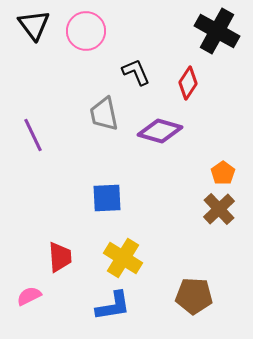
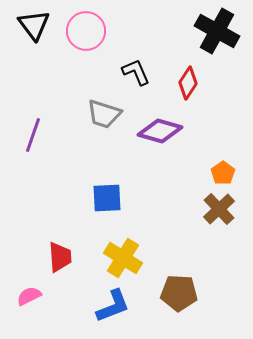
gray trapezoid: rotated 60 degrees counterclockwise
purple line: rotated 44 degrees clockwise
brown pentagon: moved 15 px left, 3 px up
blue L-shape: rotated 12 degrees counterclockwise
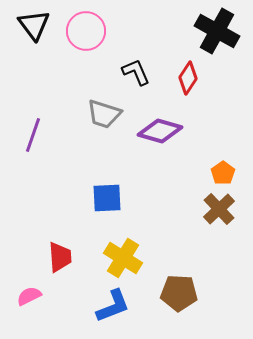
red diamond: moved 5 px up
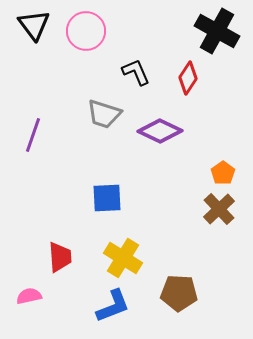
purple diamond: rotated 9 degrees clockwise
pink semicircle: rotated 15 degrees clockwise
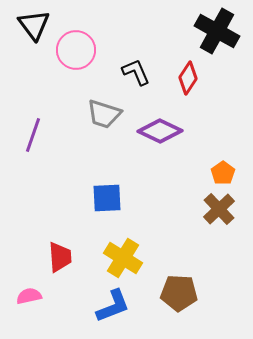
pink circle: moved 10 px left, 19 px down
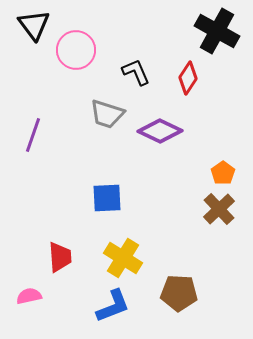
gray trapezoid: moved 3 px right
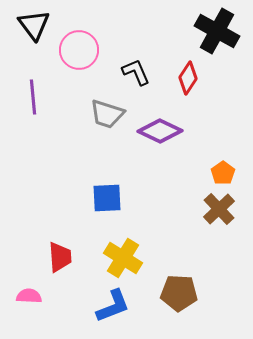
pink circle: moved 3 px right
purple line: moved 38 px up; rotated 24 degrees counterclockwise
pink semicircle: rotated 15 degrees clockwise
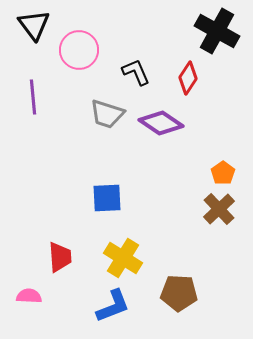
purple diamond: moved 1 px right, 8 px up; rotated 9 degrees clockwise
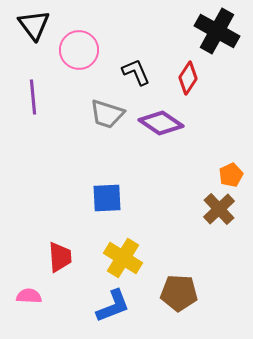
orange pentagon: moved 8 px right, 2 px down; rotated 10 degrees clockwise
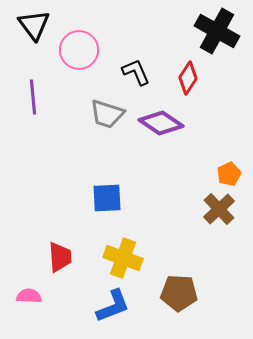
orange pentagon: moved 2 px left, 1 px up
yellow cross: rotated 12 degrees counterclockwise
